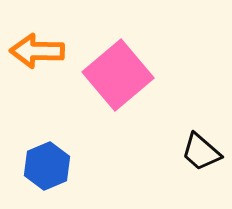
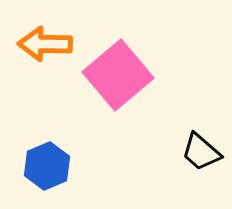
orange arrow: moved 8 px right, 7 px up
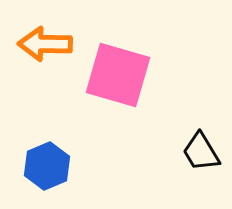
pink square: rotated 34 degrees counterclockwise
black trapezoid: rotated 18 degrees clockwise
